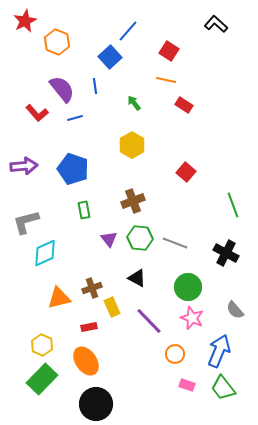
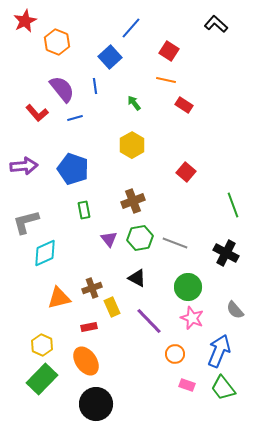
blue line at (128, 31): moved 3 px right, 3 px up
green hexagon at (140, 238): rotated 15 degrees counterclockwise
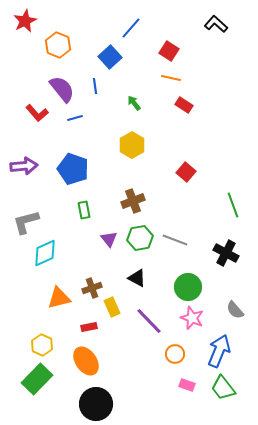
orange hexagon at (57, 42): moved 1 px right, 3 px down
orange line at (166, 80): moved 5 px right, 2 px up
gray line at (175, 243): moved 3 px up
green rectangle at (42, 379): moved 5 px left
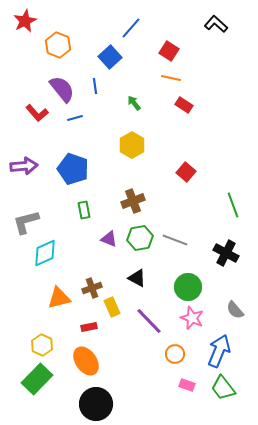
purple triangle at (109, 239): rotated 30 degrees counterclockwise
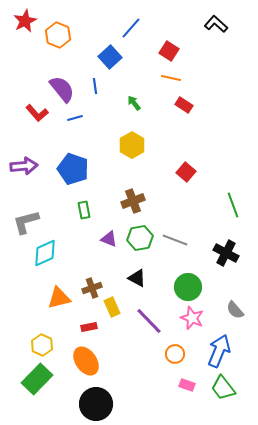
orange hexagon at (58, 45): moved 10 px up
